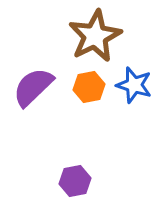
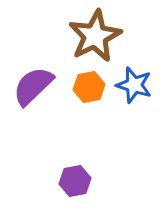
purple semicircle: moved 1 px up
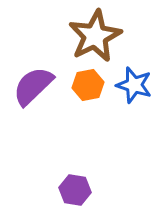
orange hexagon: moved 1 px left, 2 px up
purple hexagon: moved 9 px down; rotated 20 degrees clockwise
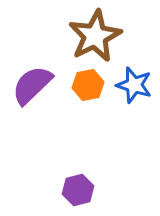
purple semicircle: moved 1 px left, 1 px up
purple hexagon: moved 3 px right; rotated 24 degrees counterclockwise
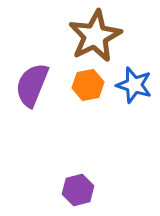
purple semicircle: rotated 24 degrees counterclockwise
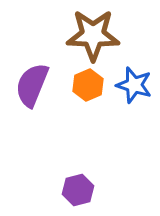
brown star: moved 2 px left, 1 px up; rotated 28 degrees clockwise
orange hexagon: rotated 12 degrees counterclockwise
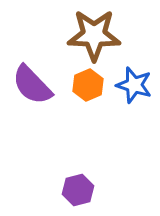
brown star: moved 1 px right
purple semicircle: rotated 66 degrees counterclockwise
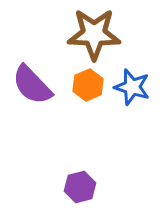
brown star: moved 1 px up
blue star: moved 2 px left, 2 px down
purple hexagon: moved 2 px right, 3 px up
